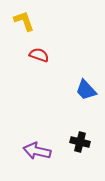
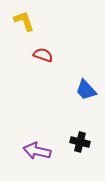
red semicircle: moved 4 px right
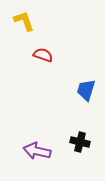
blue trapezoid: rotated 60 degrees clockwise
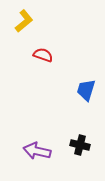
yellow L-shape: rotated 70 degrees clockwise
black cross: moved 3 px down
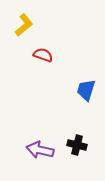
yellow L-shape: moved 4 px down
black cross: moved 3 px left
purple arrow: moved 3 px right, 1 px up
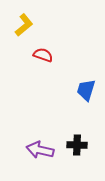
black cross: rotated 12 degrees counterclockwise
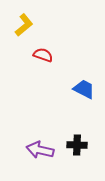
blue trapezoid: moved 2 px left, 1 px up; rotated 100 degrees clockwise
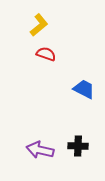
yellow L-shape: moved 15 px right
red semicircle: moved 3 px right, 1 px up
black cross: moved 1 px right, 1 px down
